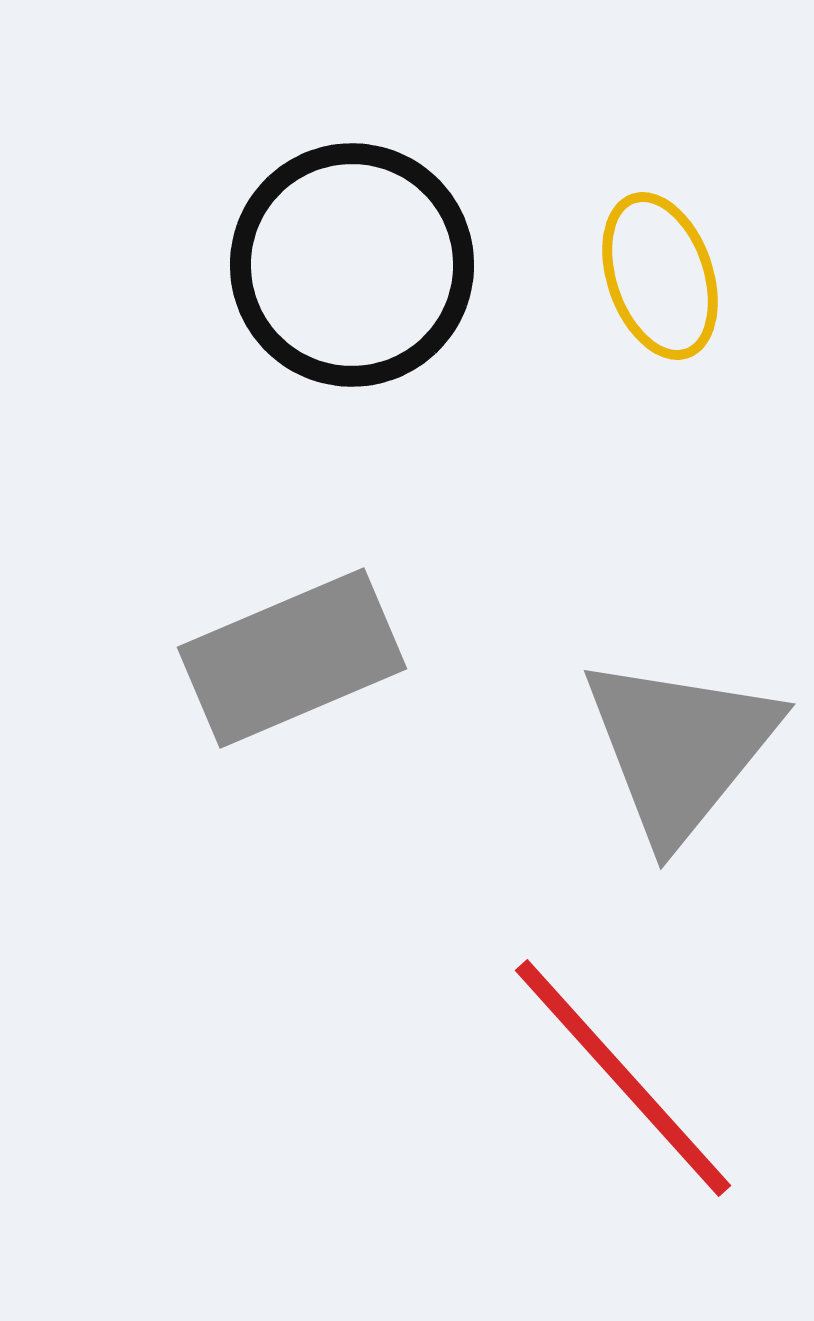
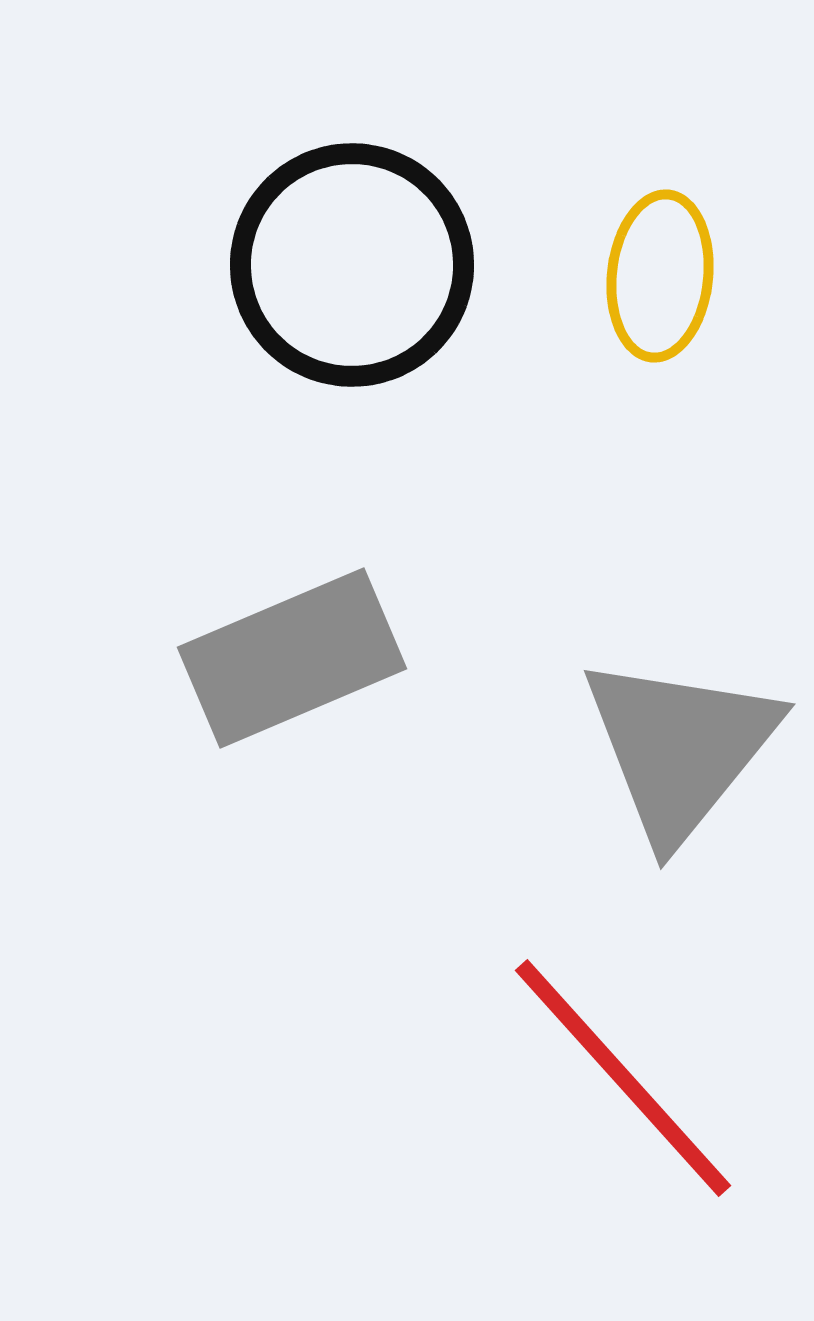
yellow ellipse: rotated 25 degrees clockwise
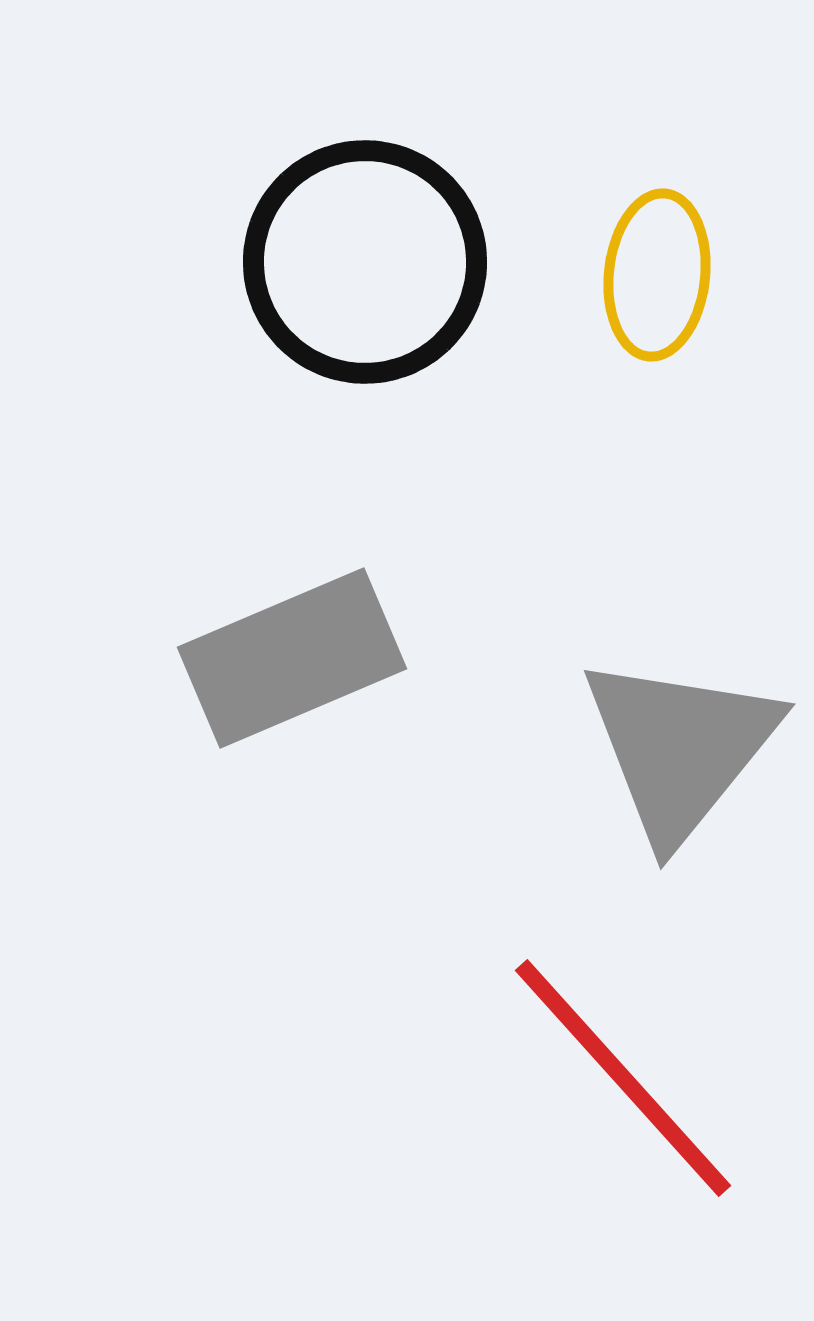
black circle: moved 13 px right, 3 px up
yellow ellipse: moved 3 px left, 1 px up
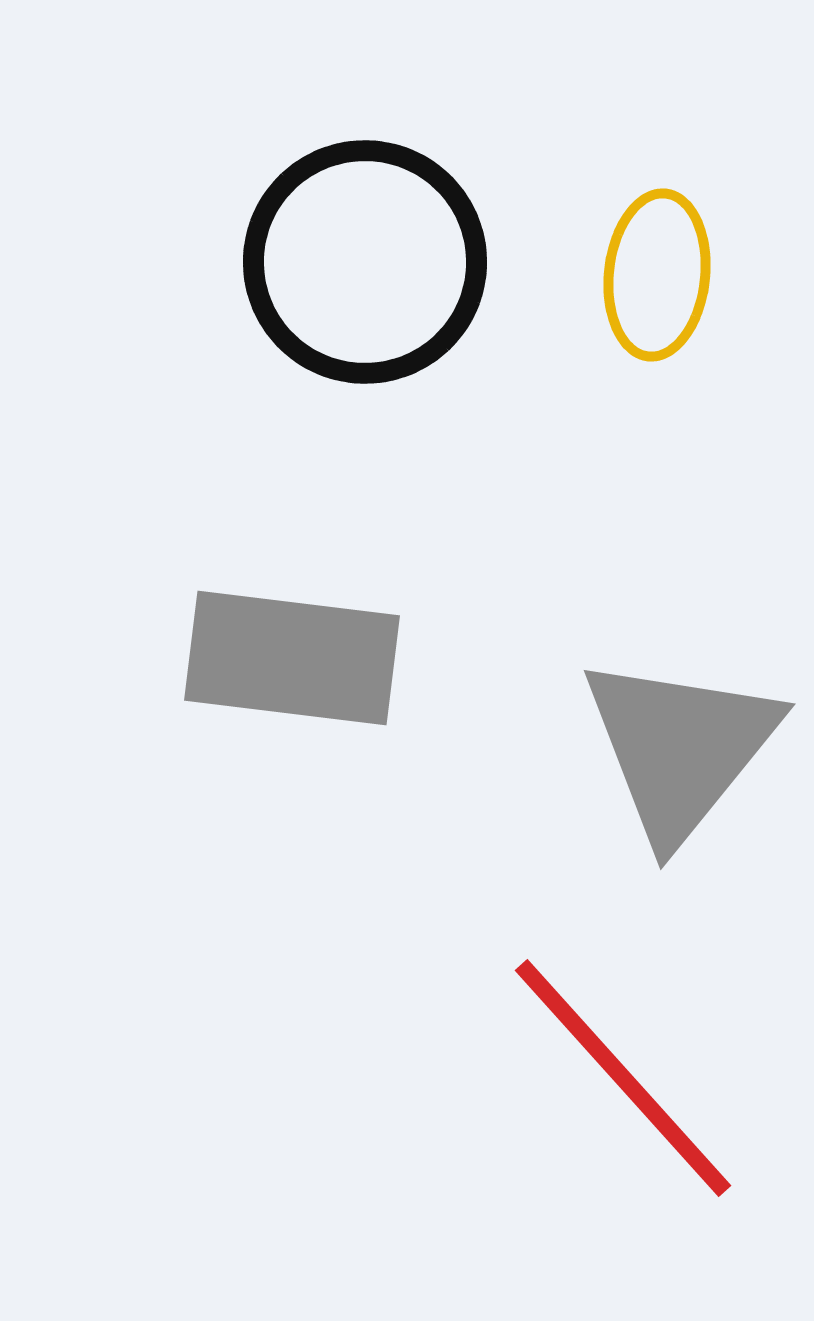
gray rectangle: rotated 30 degrees clockwise
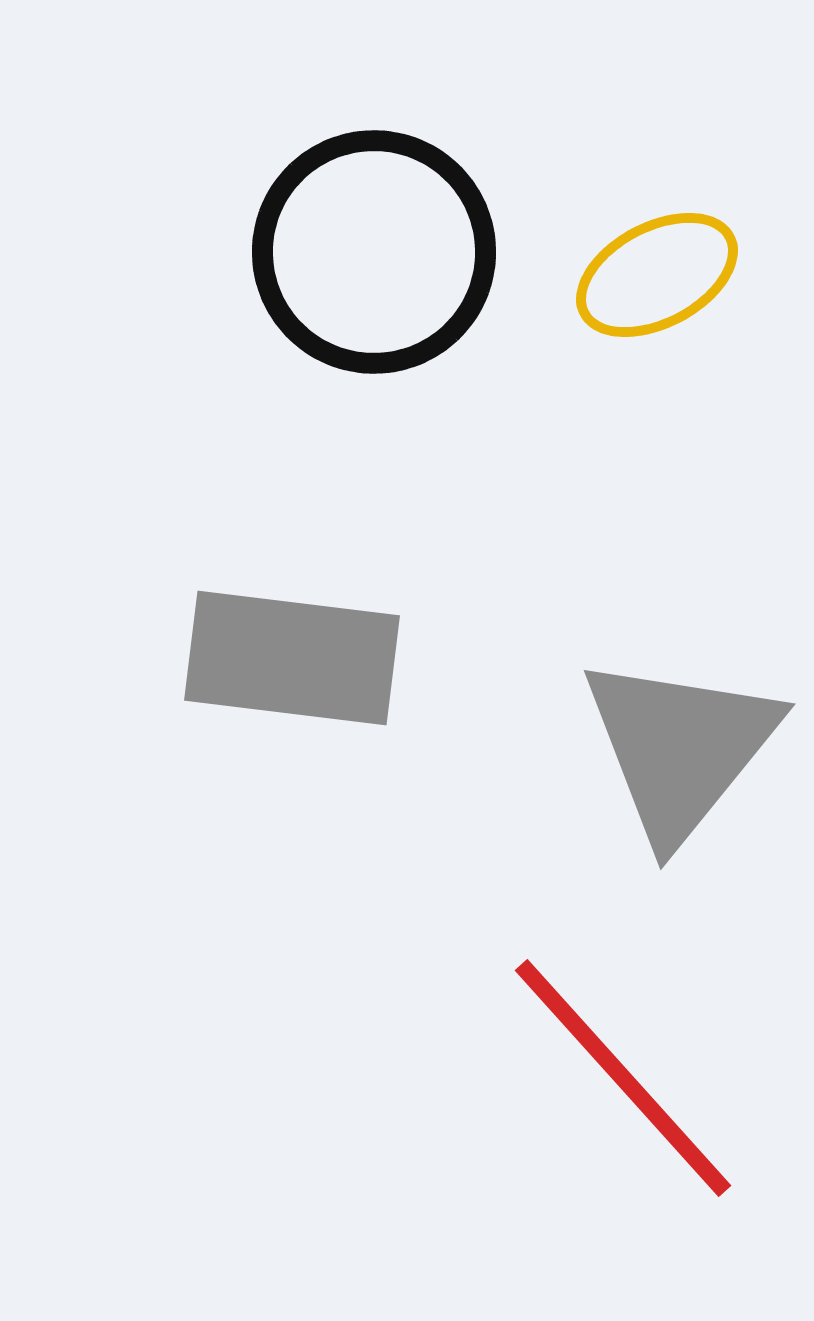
black circle: moved 9 px right, 10 px up
yellow ellipse: rotated 56 degrees clockwise
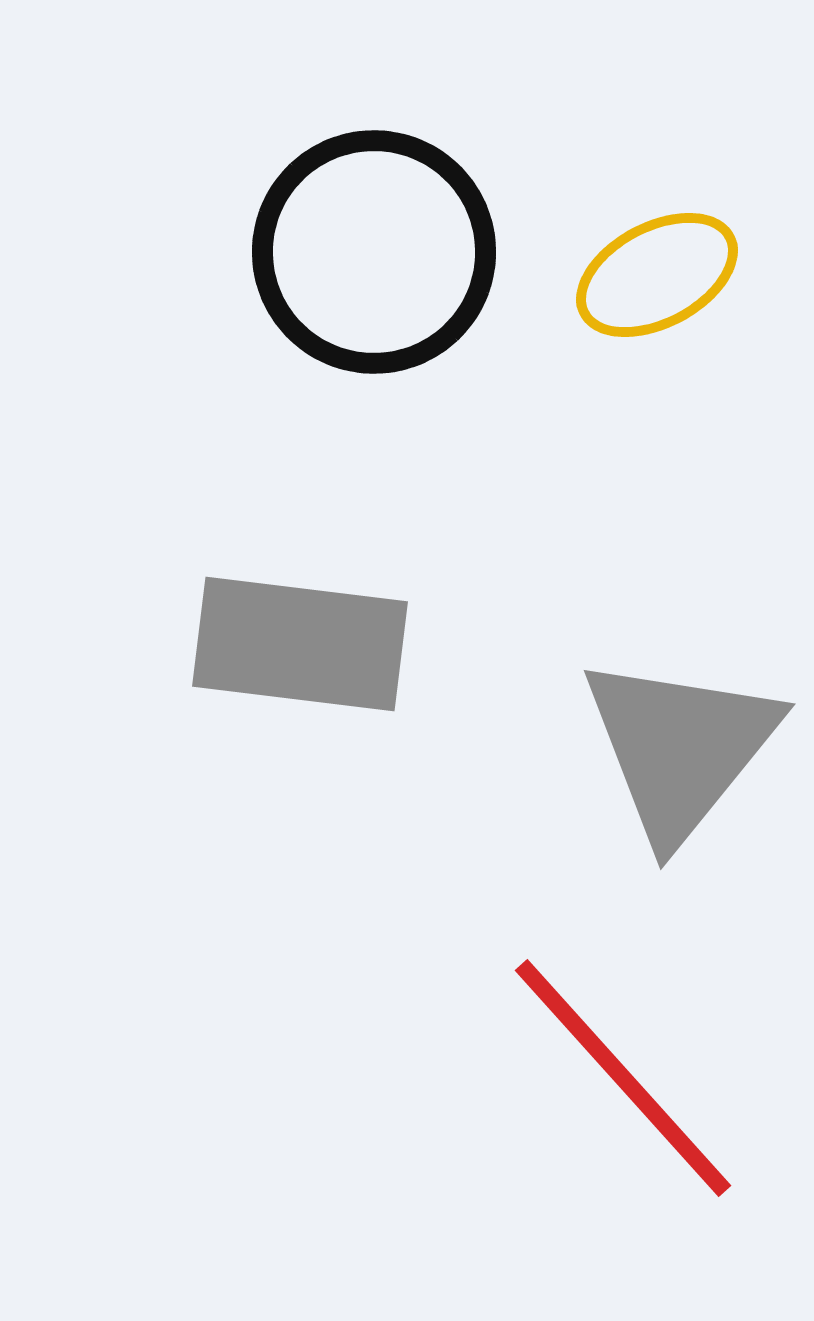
gray rectangle: moved 8 px right, 14 px up
